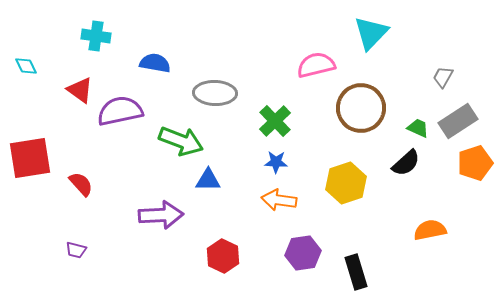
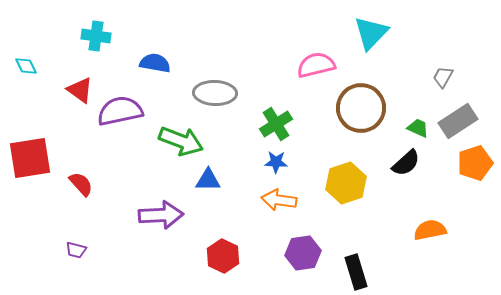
green cross: moved 1 px right, 3 px down; rotated 12 degrees clockwise
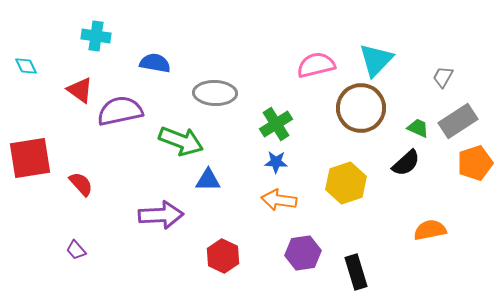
cyan triangle: moved 5 px right, 27 px down
purple trapezoid: rotated 35 degrees clockwise
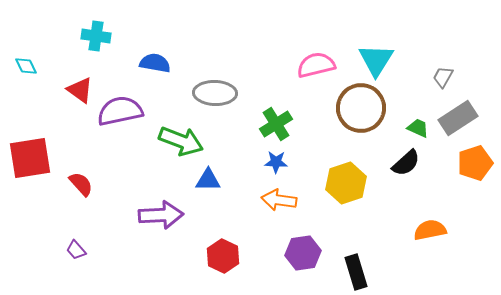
cyan triangle: rotated 12 degrees counterclockwise
gray rectangle: moved 3 px up
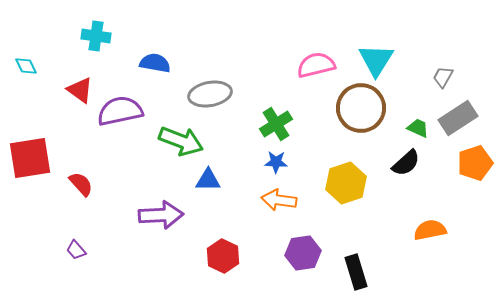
gray ellipse: moved 5 px left, 1 px down; rotated 12 degrees counterclockwise
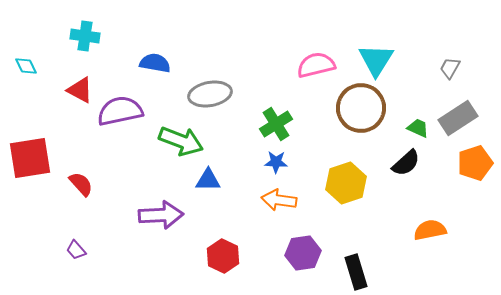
cyan cross: moved 11 px left
gray trapezoid: moved 7 px right, 9 px up
red triangle: rotated 8 degrees counterclockwise
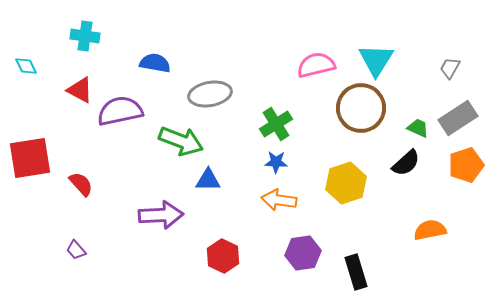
orange pentagon: moved 9 px left, 2 px down
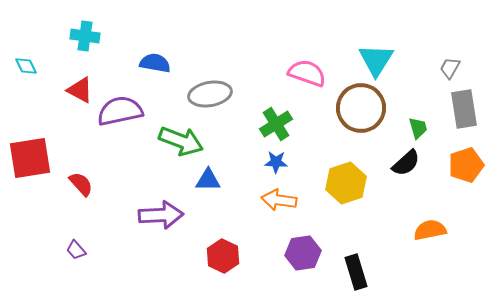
pink semicircle: moved 9 px left, 8 px down; rotated 33 degrees clockwise
gray rectangle: moved 6 px right, 9 px up; rotated 66 degrees counterclockwise
green trapezoid: rotated 50 degrees clockwise
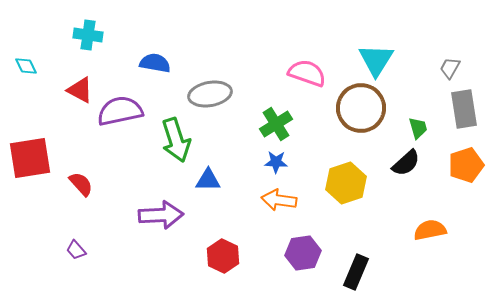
cyan cross: moved 3 px right, 1 px up
green arrow: moved 5 px left, 1 px up; rotated 51 degrees clockwise
black rectangle: rotated 40 degrees clockwise
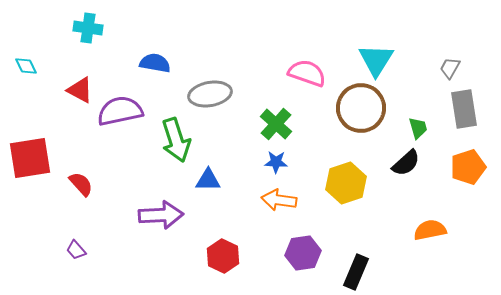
cyan cross: moved 7 px up
green cross: rotated 16 degrees counterclockwise
orange pentagon: moved 2 px right, 2 px down
